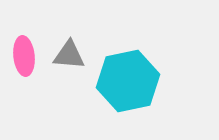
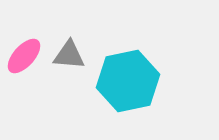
pink ellipse: rotated 48 degrees clockwise
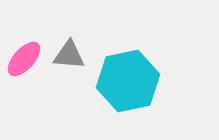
pink ellipse: moved 3 px down
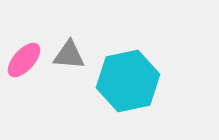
pink ellipse: moved 1 px down
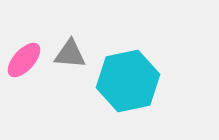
gray triangle: moved 1 px right, 1 px up
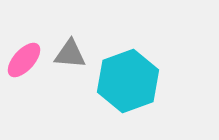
cyan hexagon: rotated 8 degrees counterclockwise
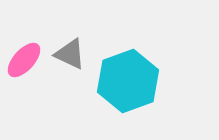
gray triangle: rotated 20 degrees clockwise
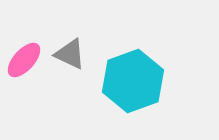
cyan hexagon: moved 5 px right
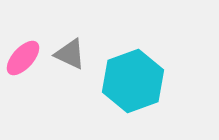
pink ellipse: moved 1 px left, 2 px up
